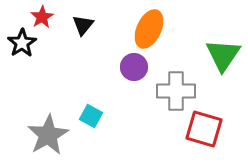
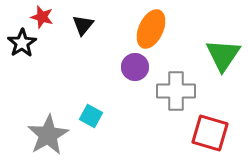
red star: rotated 25 degrees counterclockwise
orange ellipse: moved 2 px right
purple circle: moved 1 px right
red square: moved 6 px right, 4 px down
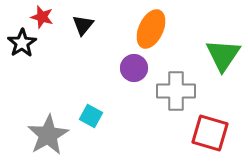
purple circle: moved 1 px left, 1 px down
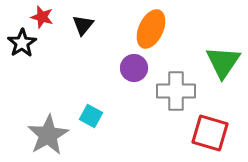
green triangle: moved 7 px down
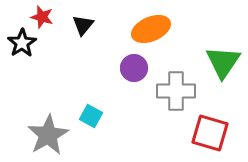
orange ellipse: rotated 42 degrees clockwise
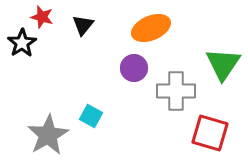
orange ellipse: moved 1 px up
green triangle: moved 2 px down
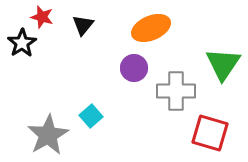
cyan square: rotated 20 degrees clockwise
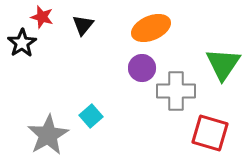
purple circle: moved 8 px right
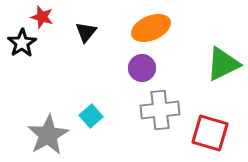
black triangle: moved 3 px right, 7 px down
green triangle: rotated 30 degrees clockwise
gray cross: moved 16 px left, 19 px down; rotated 6 degrees counterclockwise
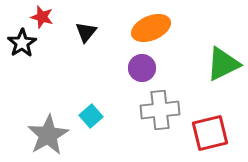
red square: rotated 30 degrees counterclockwise
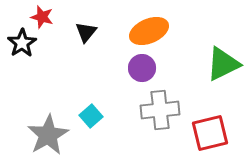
orange ellipse: moved 2 px left, 3 px down
